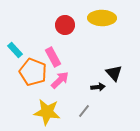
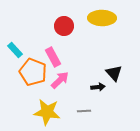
red circle: moved 1 px left, 1 px down
gray line: rotated 48 degrees clockwise
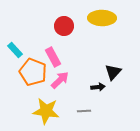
black triangle: moved 1 px left, 1 px up; rotated 24 degrees clockwise
yellow star: moved 1 px left, 1 px up
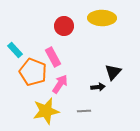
pink arrow: moved 4 px down; rotated 12 degrees counterclockwise
yellow star: rotated 20 degrees counterclockwise
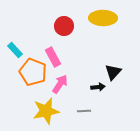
yellow ellipse: moved 1 px right
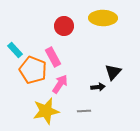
orange pentagon: moved 2 px up
